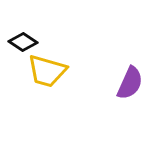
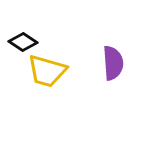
purple semicircle: moved 17 px left, 20 px up; rotated 28 degrees counterclockwise
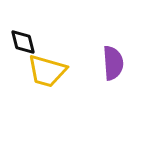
black diamond: rotated 44 degrees clockwise
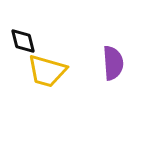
black diamond: moved 1 px up
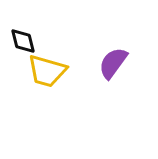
purple semicircle: rotated 140 degrees counterclockwise
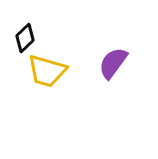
black diamond: moved 2 px right, 3 px up; rotated 60 degrees clockwise
